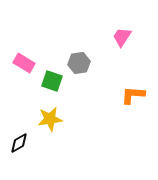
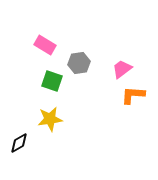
pink trapezoid: moved 32 px down; rotated 20 degrees clockwise
pink rectangle: moved 21 px right, 18 px up
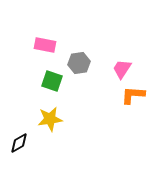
pink rectangle: rotated 20 degrees counterclockwise
pink trapezoid: rotated 20 degrees counterclockwise
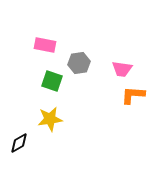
pink trapezoid: rotated 115 degrees counterclockwise
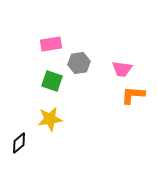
pink rectangle: moved 6 px right, 1 px up; rotated 20 degrees counterclockwise
black diamond: rotated 10 degrees counterclockwise
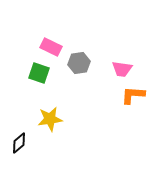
pink rectangle: moved 3 px down; rotated 35 degrees clockwise
green square: moved 13 px left, 8 px up
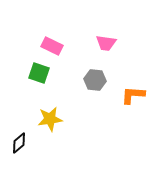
pink rectangle: moved 1 px right, 1 px up
gray hexagon: moved 16 px right, 17 px down; rotated 15 degrees clockwise
pink trapezoid: moved 16 px left, 26 px up
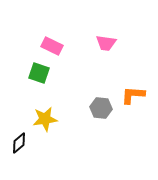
gray hexagon: moved 6 px right, 28 px down
yellow star: moved 5 px left
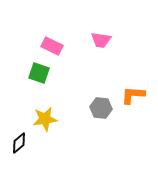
pink trapezoid: moved 5 px left, 3 px up
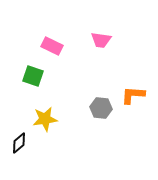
green square: moved 6 px left, 3 px down
